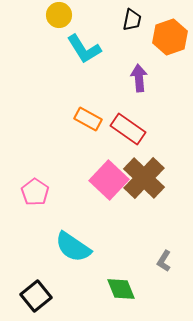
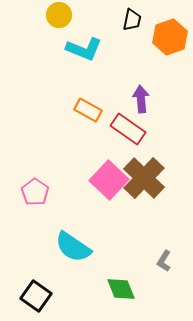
cyan L-shape: rotated 36 degrees counterclockwise
purple arrow: moved 2 px right, 21 px down
orange rectangle: moved 9 px up
black square: rotated 16 degrees counterclockwise
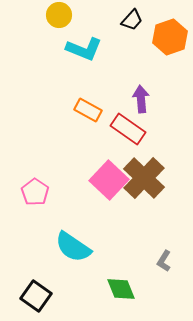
black trapezoid: rotated 30 degrees clockwise
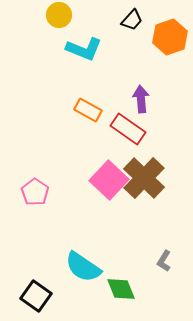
cyan semicircle: moved 10 px right, 20 px down
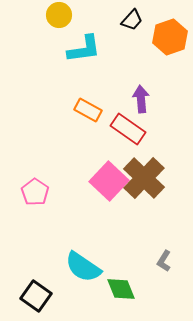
cyan L-shape: rotated 30 degrees counterclockwise
pink square: moved 1 px down
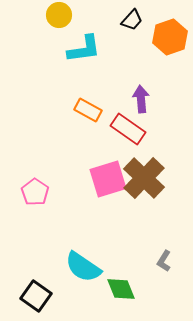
pink square: moved 1 px left, 2 px up; rotated 30 degrees clockwise
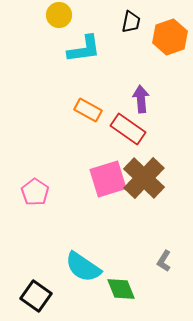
black trapezoid: moved 1 px left, 2 px down; rotated 30 degrees counterclockwise
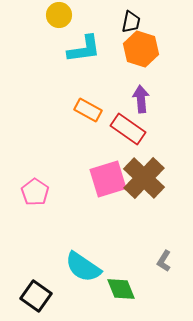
orange hexagon: moved 29 px left, 12 px down; rotated 24 degrees counterclockwise
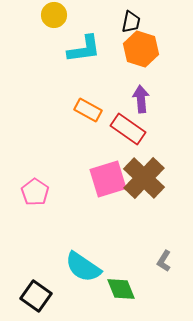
yellow circle: moved 5 px left
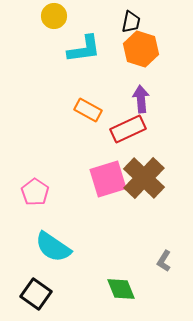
yellow circle: moved 1 px down
red rectangle: rotated 60 degrees counterclockwise
cyan semicircle: moved 30 px left, 20 px up
black square: moved 2 px up
